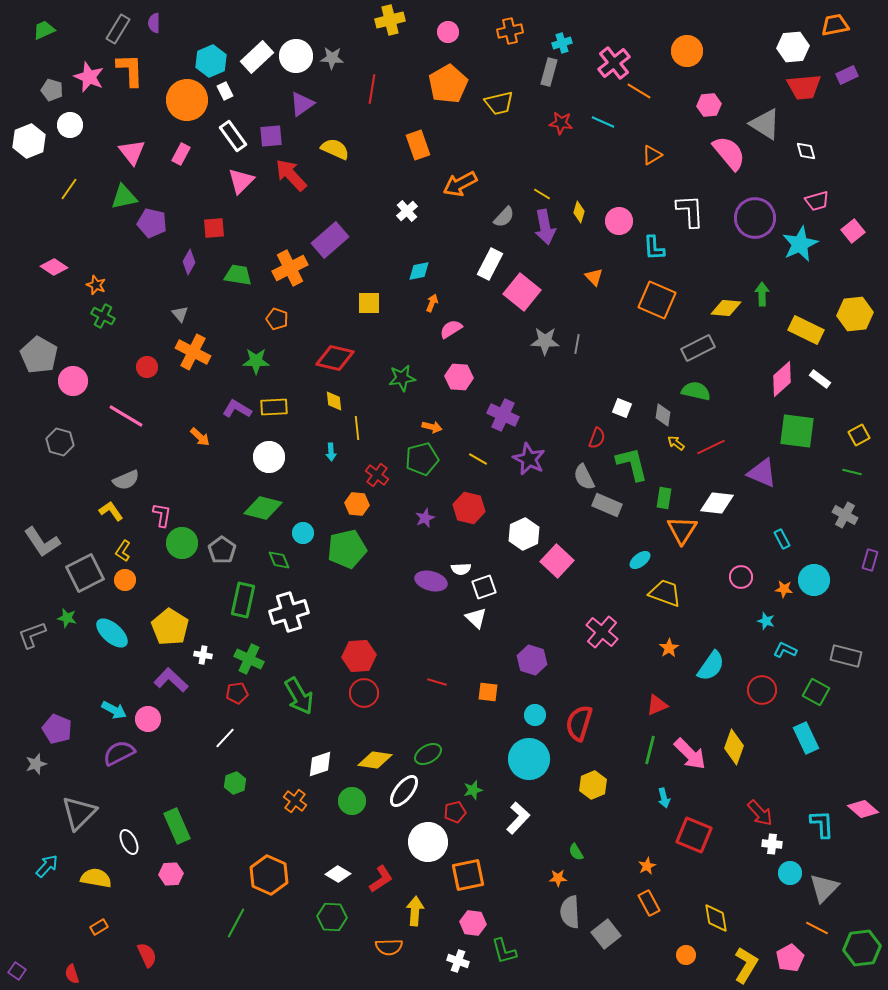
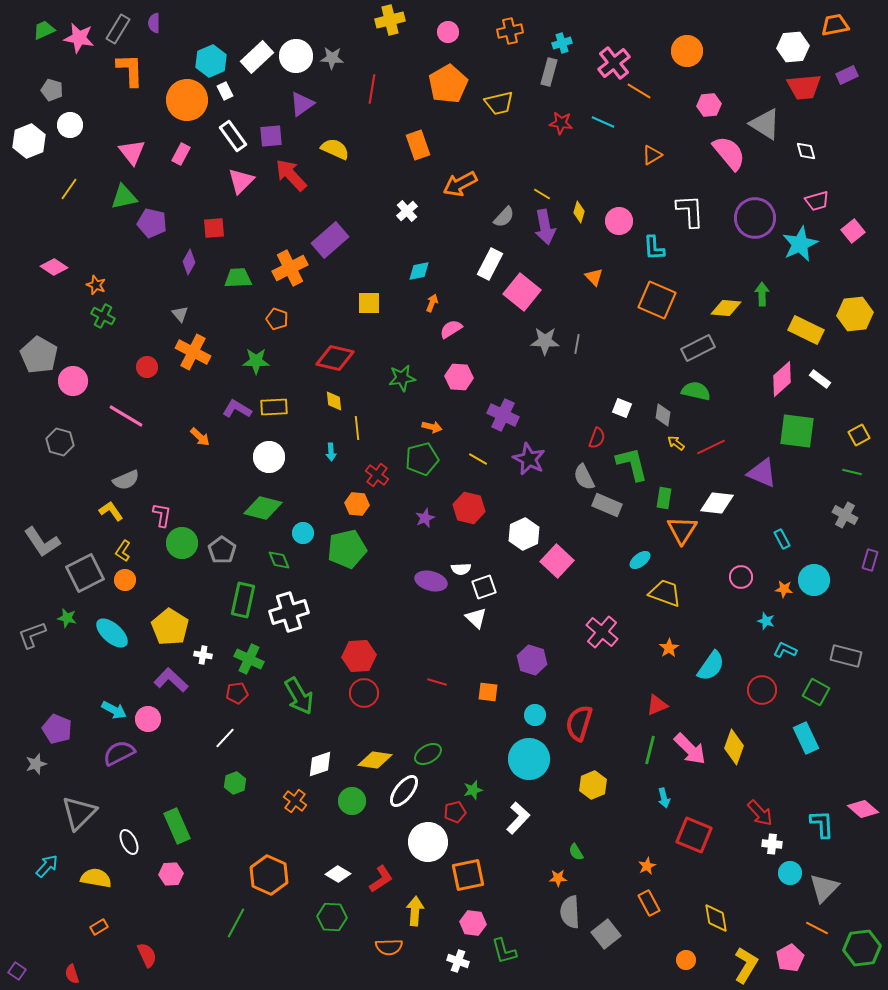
pink star at (89, 77): moved 10 px left, 39 px up; rotated 12 degrees counterclockwise
green trapezoid at (238, 275): moved 3 px down; rotated 12 degrees counterclockwise
pink arrow at (690, 754): moved 5 px up
orange circle at (686, 955): moved 5 px down
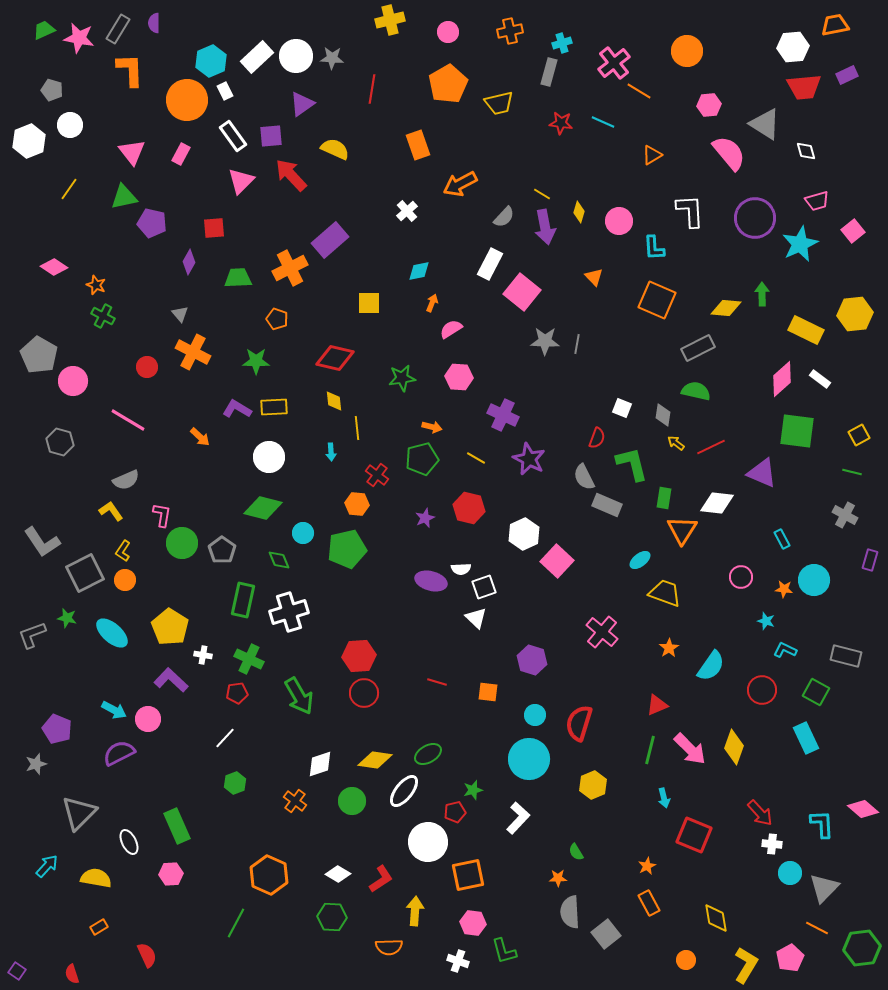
pink line at (126, 416): moved 2 px right, 4 px down
yellow line at (478, 459): moved 2 px left, 1 px up
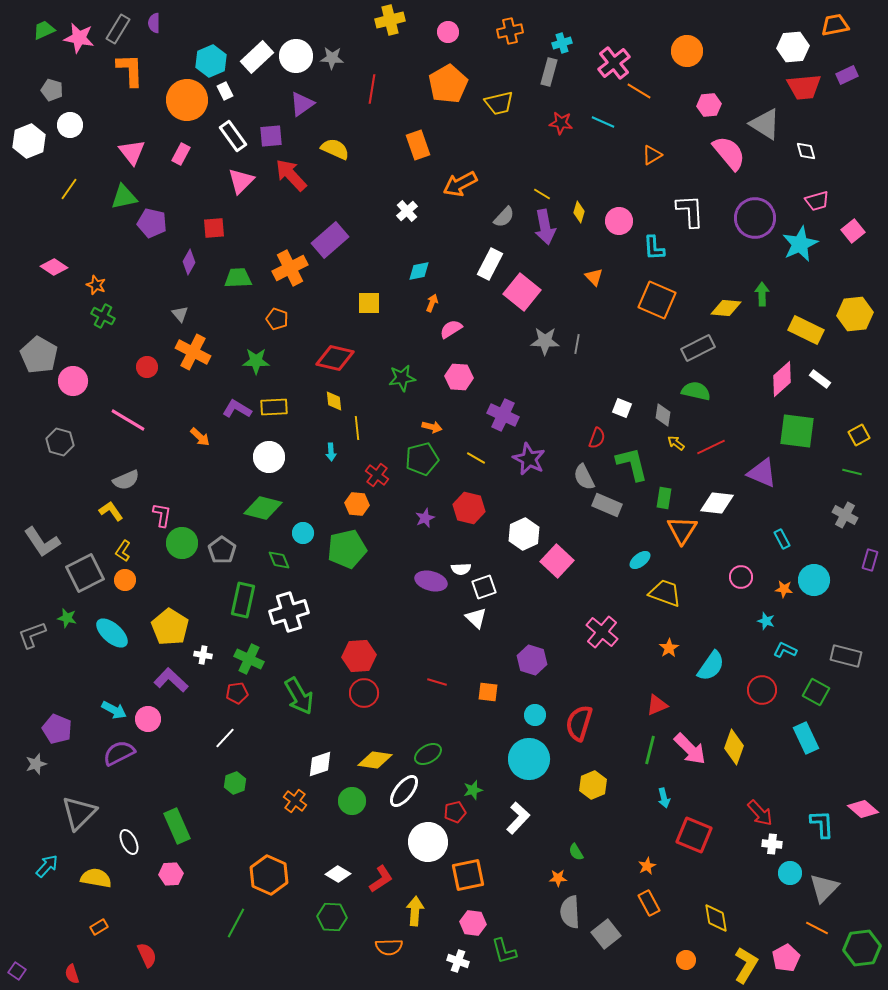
pink pentagon at (790, 958): moved 4 px left
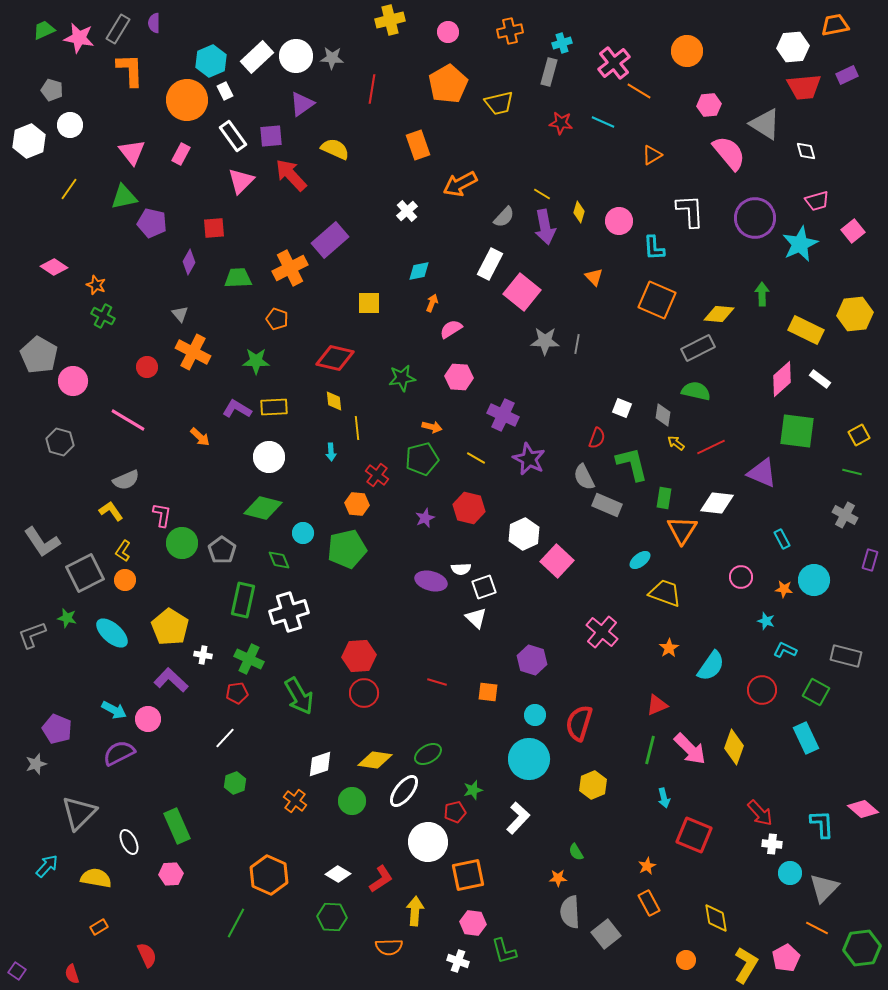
yellow diamond at (726, 308): moved 7 px left, 6 px down
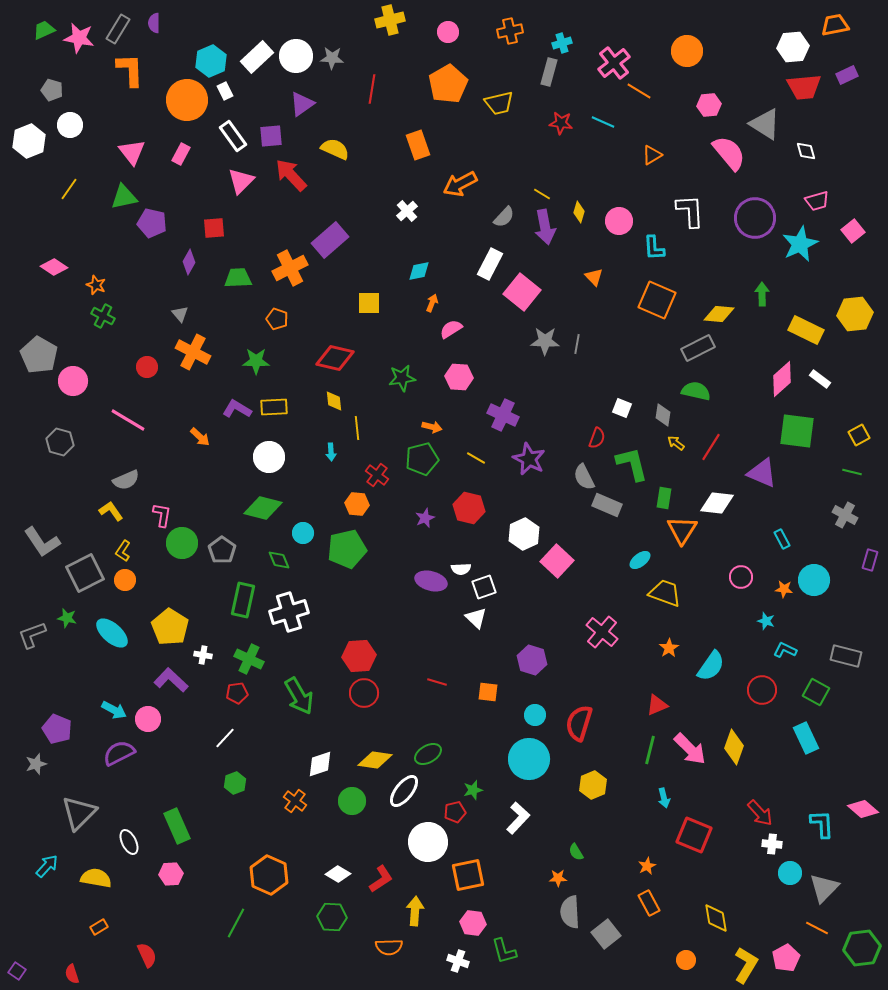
red line at (711, 447): rotated 32 degrees counterclockwise
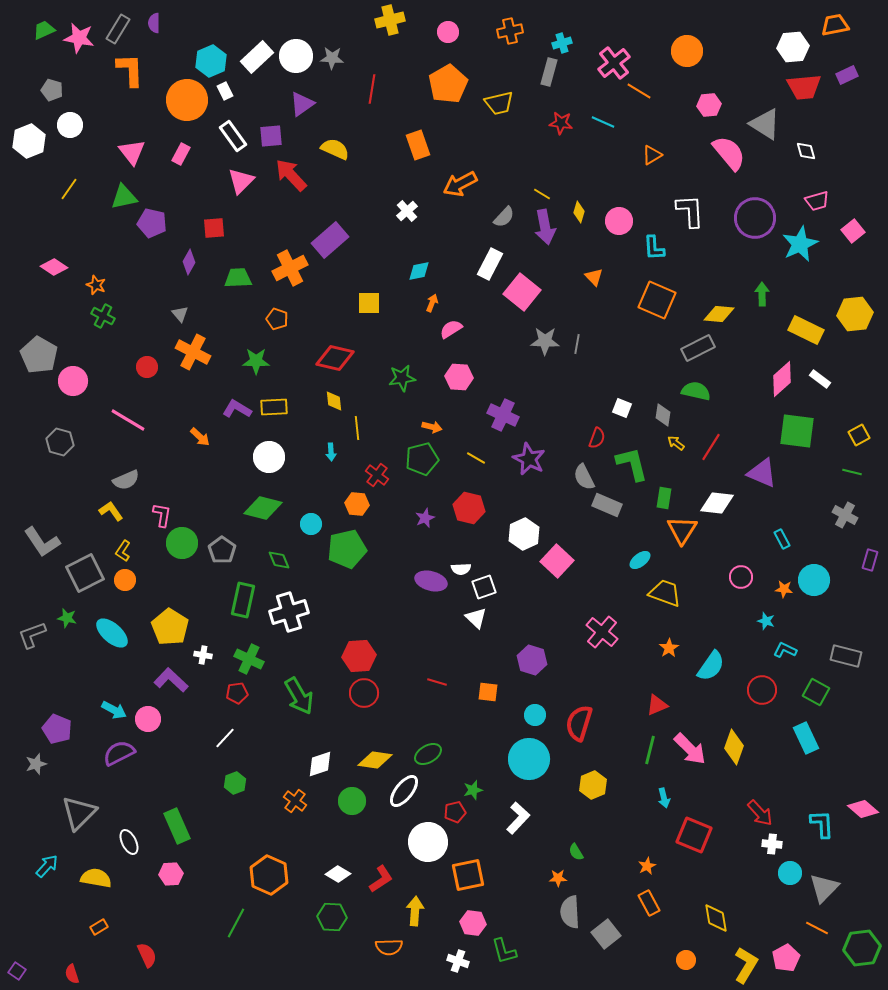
cyan circle at (303, 533): moved 8 px right, 9 px up
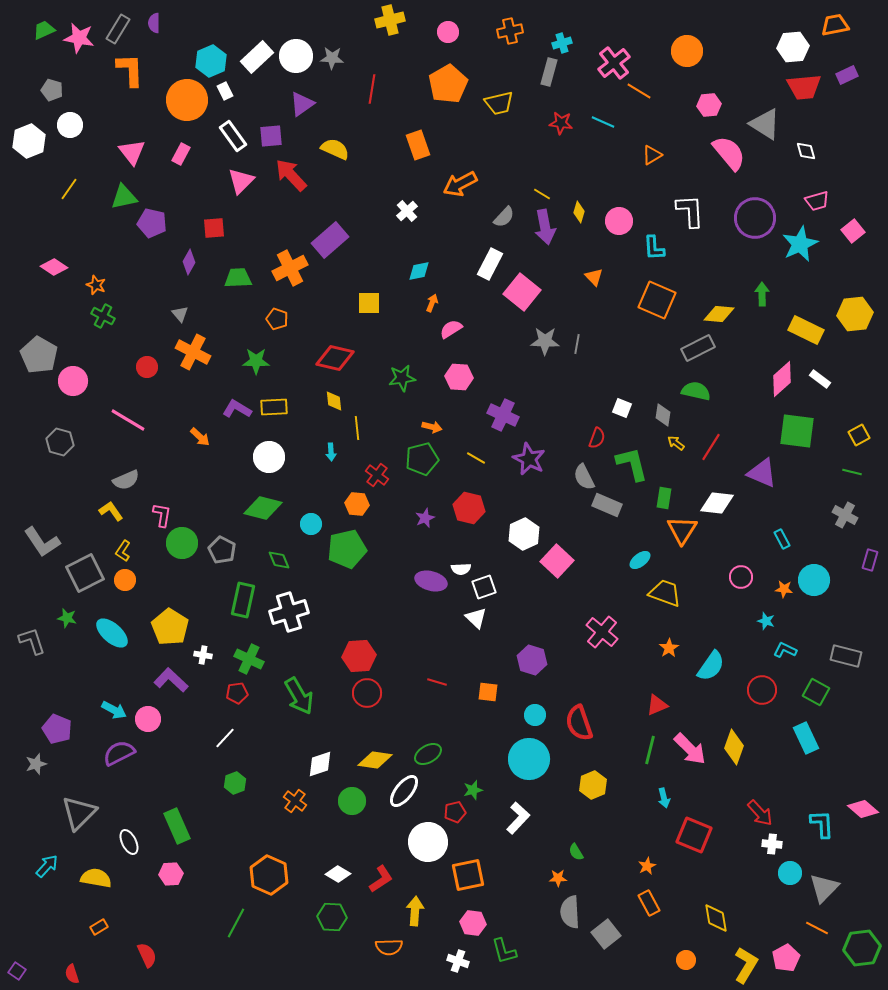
gray pentagon at (222, 550): rotated 8 degrees counterclockwise
gray L-shape at (32, 635): moved 6 px down; rotated 92 degrees clockwise
red circle at (364, 693): moved 3 px right
red semicircle at (579, 723): rotated 36 degrees counterclockwise
